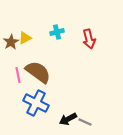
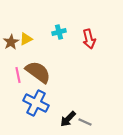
cyan cross: moved 2 px right
yellow triangle: moved 1 px right, 1 px down
black arrow: rotated 18 degrees counterclockwise
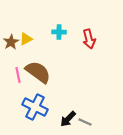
cyan cross: rotated 16 degrees clockwise
blue cross: moved 1 px left, 4 px down
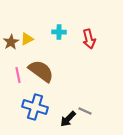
yellow triangle: moved 1 px right
brown semicircle: moved 3 px right, 1 px up
blue cross: rotated 10 degrees counterclockwise
gray line: moved 11 px up
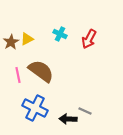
cyan cross: moved 1 px right, 2 px down; rotated 24 degrees clockwise
red arrow: rotated 42 degrees clockwise
blue cross: moved 1 px down; rotated 10 degrees clockwise
black arrow: rotated 48 degrees clockwise
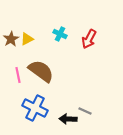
brown star: moved 3 px up
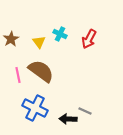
yellow triangle: moved 12 px right, 3 px down; rotated 40 degrees counterclockwise
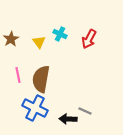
brown semicircle: moved 8 px down; rotated 116 degrees counterclockwise
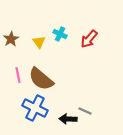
red arrow: rotated 12 degrees clockwise
brown semicircle: rotated 60 degrees counterclockwise
